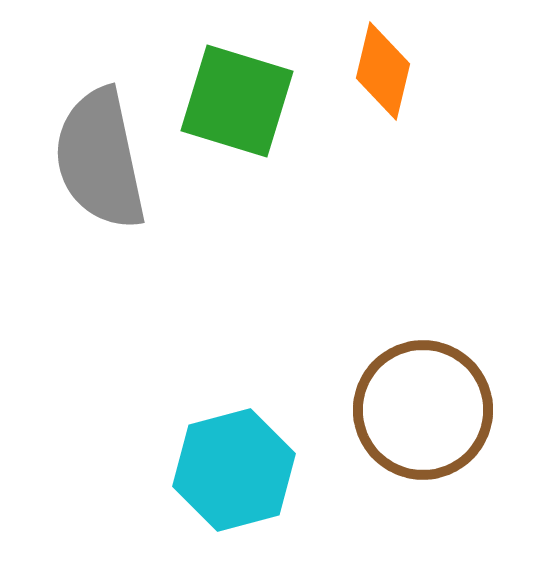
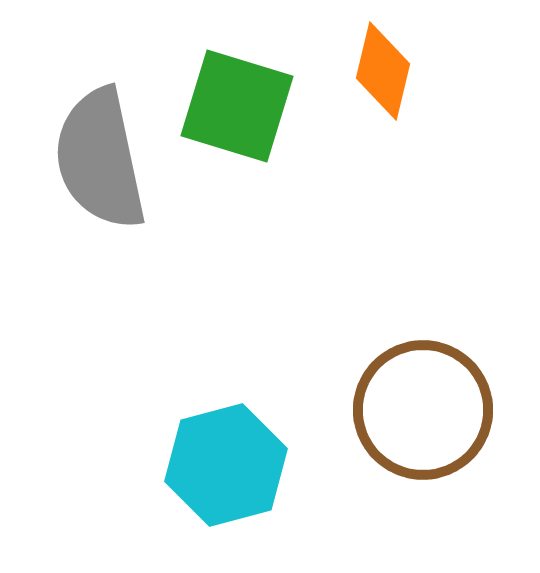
green square: moved 5 px down
cyan hexagon: moved 8 px left, 5 px up
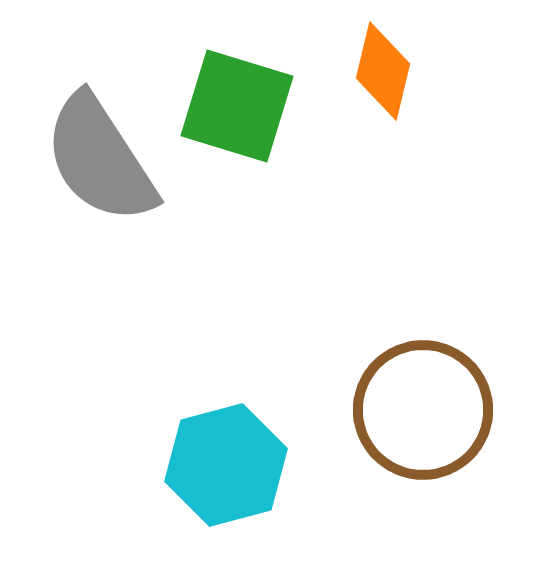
gray semicircle: rotated 21 degrees counterclockwise
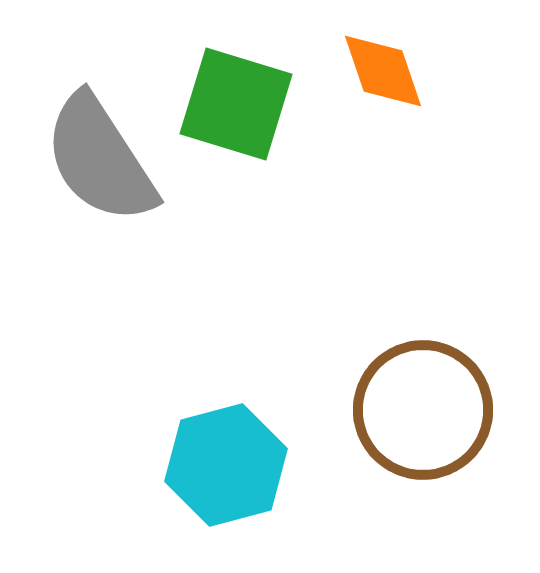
orange diamond: rotated 32 degrees counterclockwise
green square: moved 1 px left, 2 px up
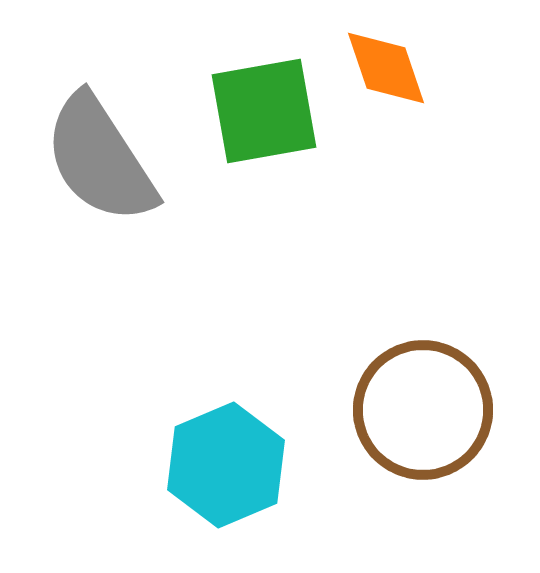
orange diamond: moved 3 px right, 3 px up
green square: moved 28 px right, 7 px down; rotated 27 degrees counterclockwise
cyan hexagon: rotated 8 degrees counterclockwise
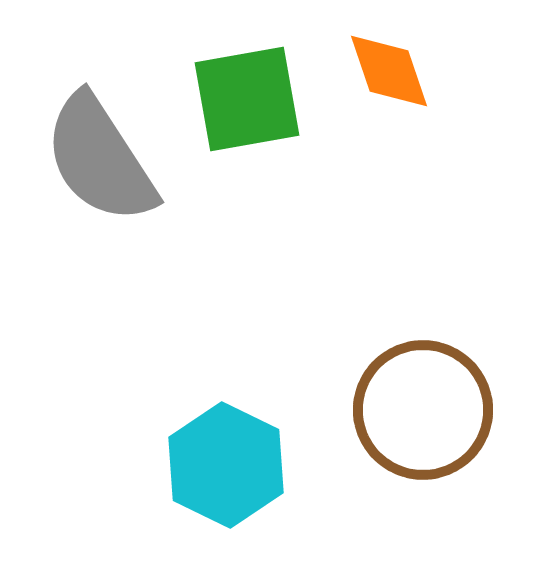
orange diamond: moved 3 px right, 3 px down
green square: moved 17 px left, 12 px up
cyan hexagon: rotated 11 degrees counterclockwise
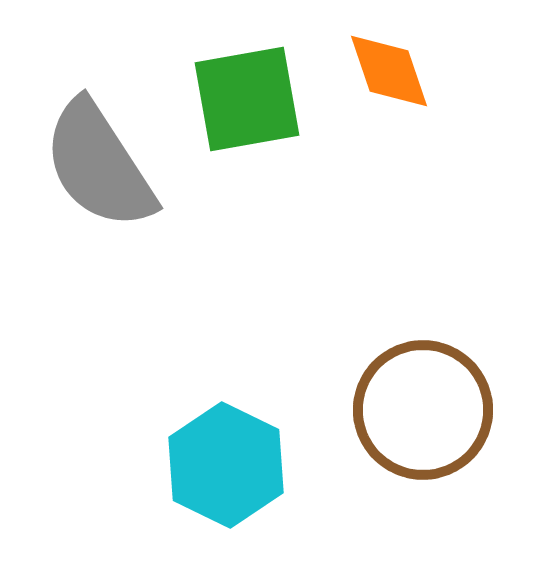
gray semicircle: moved 1 px left, 6 px down
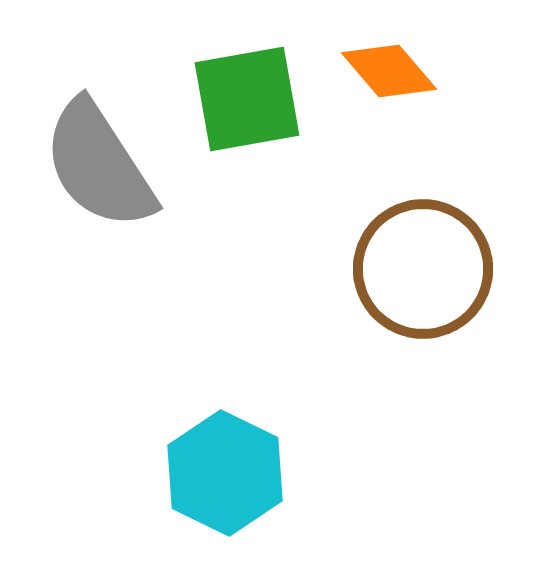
orange diamond: rotated 22 degrees counterclockwise
brown circle: moved 141 px up
cyan hexagon: moved 1 px left, 8 px down
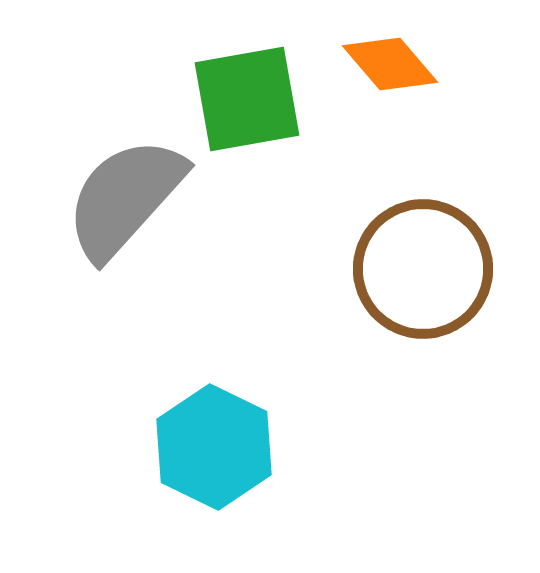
orange diamond: moved 1 px right, 7 px up
gray semicircle: moved 26 px right, 33 px down; rotated 75 degrees clockwise
cyan hexagon: moved 11 px left, 26 px up
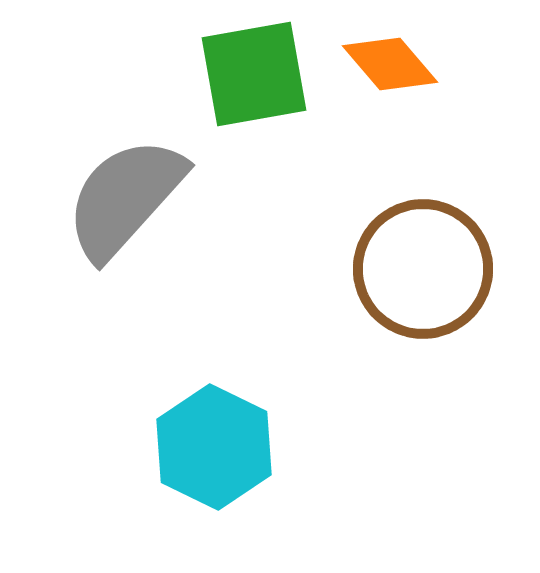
green square: moved 7 px right, 25 px up
